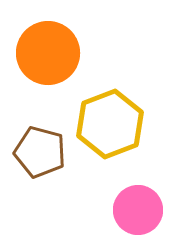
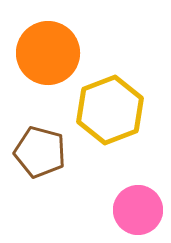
yellow hexagon: moved 14 px up
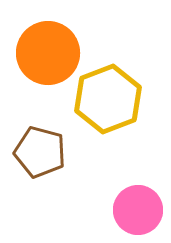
yellow hexagon: moved 2 px left, 11 px up
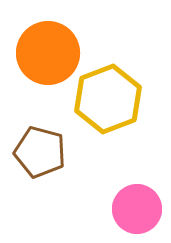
pink circle: moved 1 px left, 1 px up
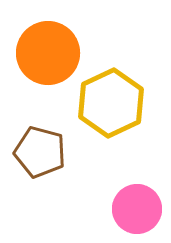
yellow hexagon: moved 3 px right, 4 px down; rotated 4 degrees counterclockwise
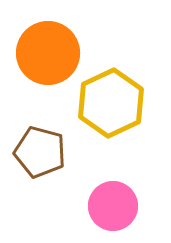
pink circle: moved 24 px left, 3 px up
